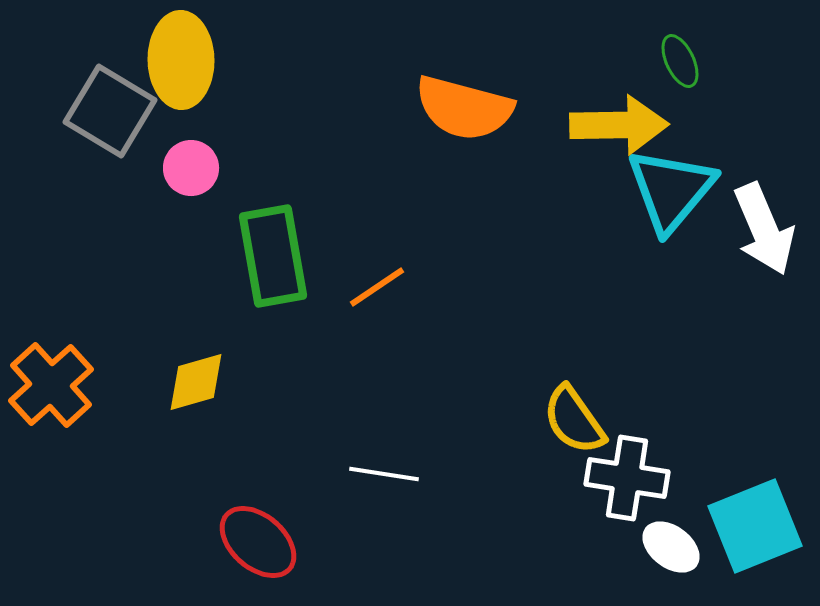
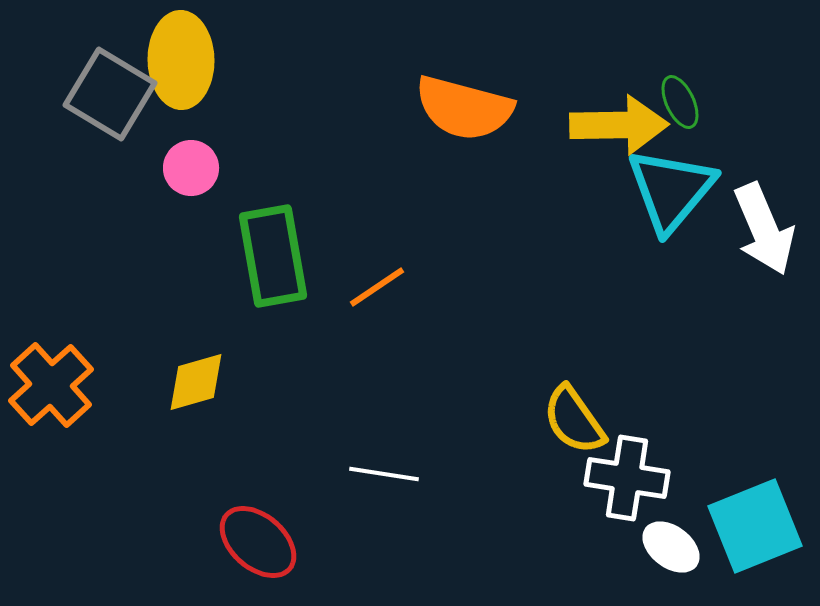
green ellipse: moved 41 px down
gray square: moved 17 px up
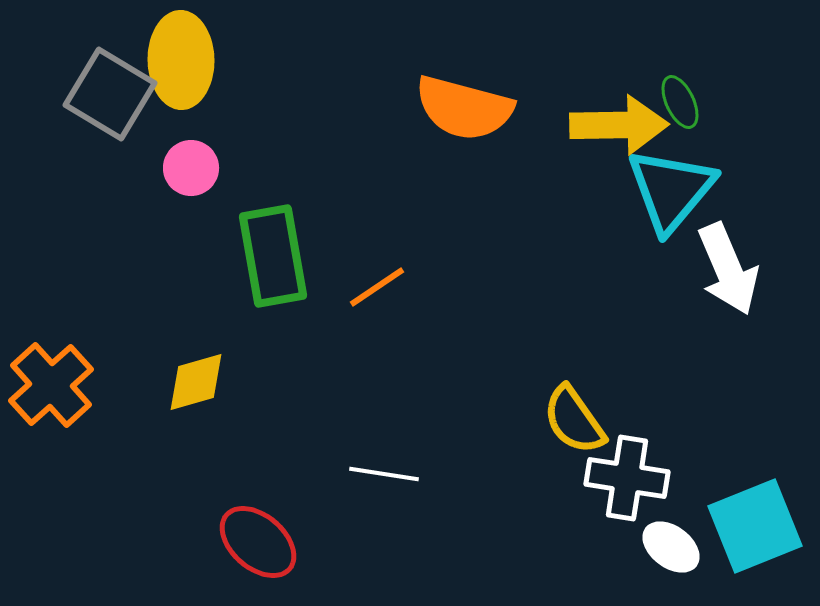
white arrow: moved 36 px left, 40 px down
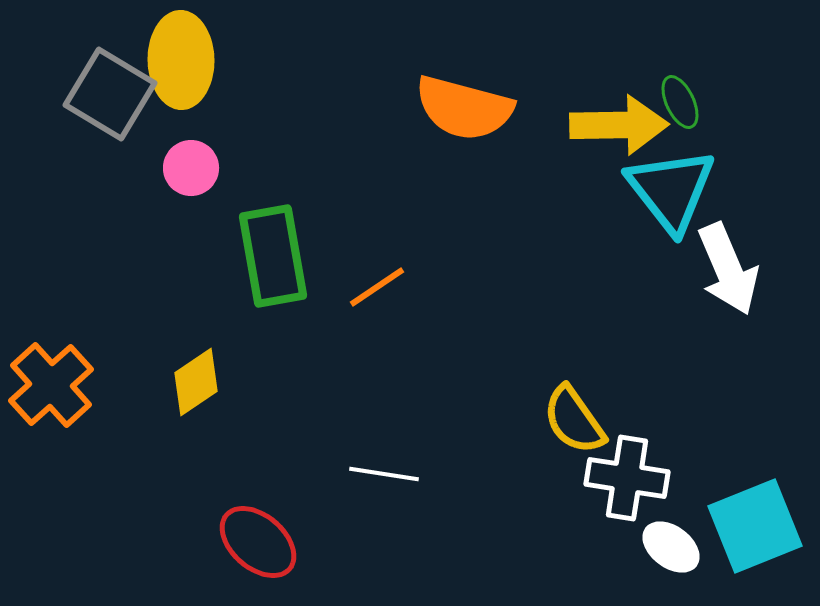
cyan triangle: rotated 18 degrees counterclockwise
yellow diamond: rotated 18 degrees counterclockwise
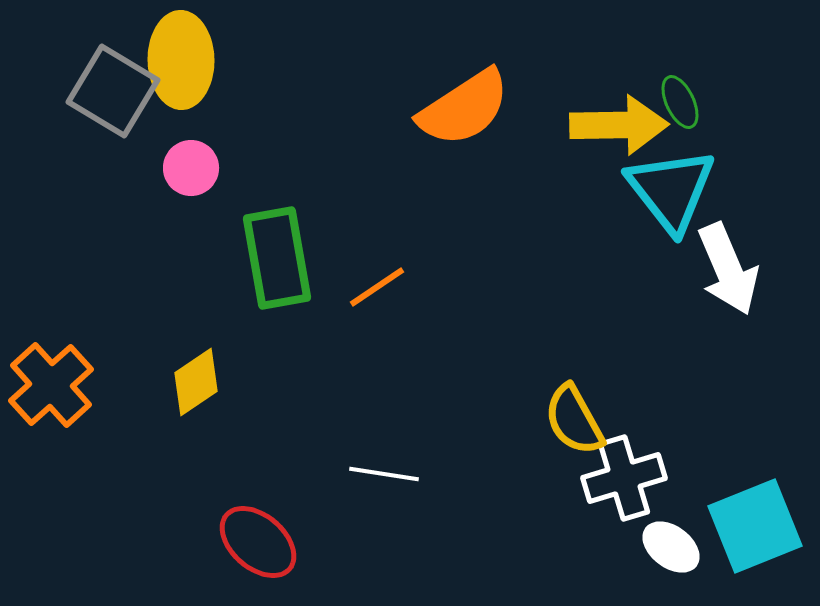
gray square: moved 3 px right, 3 px up
orange semicircle: rotated 48 degrees counterclockwise
green rectangle: moved 4 px right, 2 px down
yellow semicircle: rotated 6 degrees clockwise
white cross: moved 3 px left; rotated 26 degrees counterclockwise
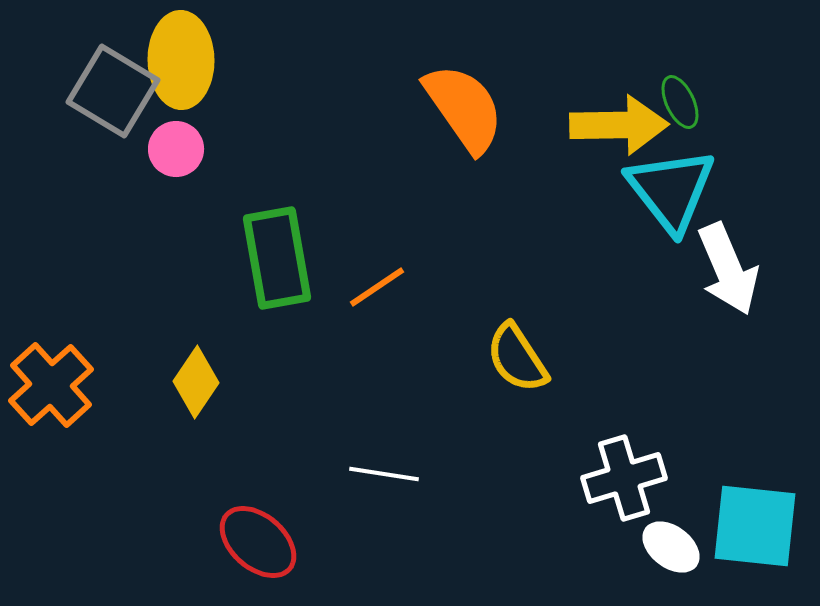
orange semicircle: rotated 92 degrees counterclockwise
pink circle: moved 15 px left, 19 px up
yellow diamond: rotated 22 degrees counterclockwise
yellow semicircle: moved 57 px left, 62 px up; rotated 4 degrees counterclockwise
cyan square: rotated 28 degrees clockwise
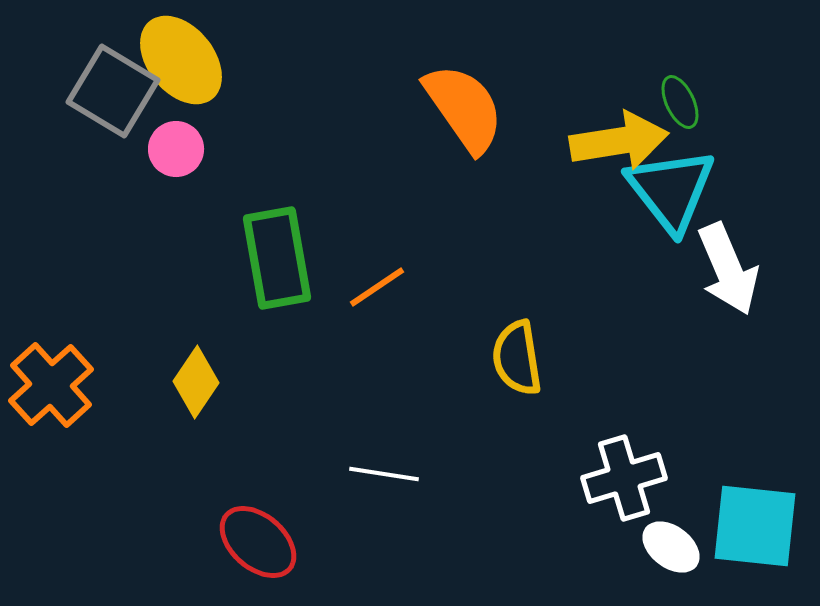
yellow ellipse: rotated 38 degrees counterclockwise
yellow arrow: moved 16 px down; rotated 8 degrees counterclockwise
yellow semicircle: rotated 24 degrees clockwise
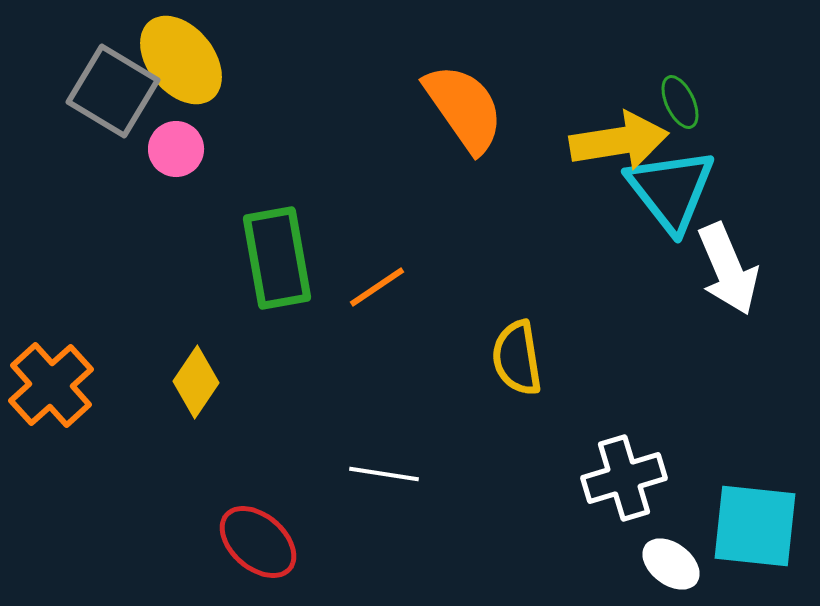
white ellipse: moved 17 px down
